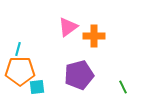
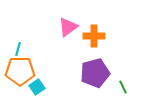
purple pentagon: moved 16 px right, 2 px up
cyan square: rotated 28 degrees counterclockwise
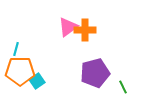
orange cross: moved 9 px left, 6 px up
cyan line: moved 2 px left
cyan square: moved 6 px up
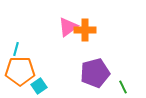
cyan square: moved 2 px right, 5 px down
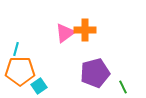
pink triangle: moved 3 px left, 6 px down
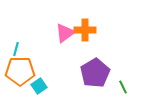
purple pentagon: rotated 16 degrees counterclockwise
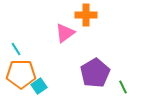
orange cross: moved 1 px right, 15 px up
cyan line: rotated 48 degrees counterclockwise
orange pentagon: moved 1 px right, 3 px down
